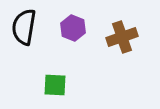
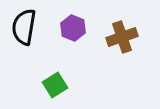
green square: rotated 35 degrees counterclockwise
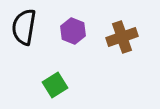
purple hexagon: moved 3 px down
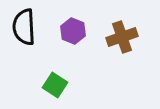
black semicircle: rotated 12 degrees counterclockwise
green square: rotated 25 degrees counterclockwise
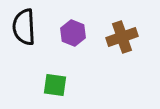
purple hexagon: moved 2 px down
green square: rotated 25 degrees counterclockwise
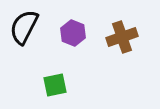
black semicircle: rotated 30 degrees clockwise
green square: rotated 20 degrees counterclockwise
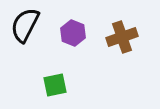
black semicircle: moved 1 px right, 2 px up
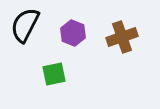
green square: moved 1 px left, 11 px up
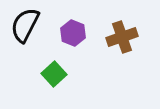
green square: rotated 30 degrees counterclockwise
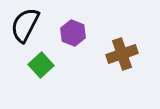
brown cross: moved 17 px down
green square: moved 13 px left, 9 px up
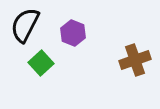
brown cross: moved 13 px right, 6 px down
green square: moved 2 px up
